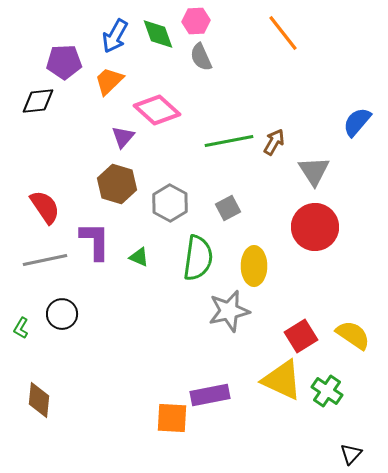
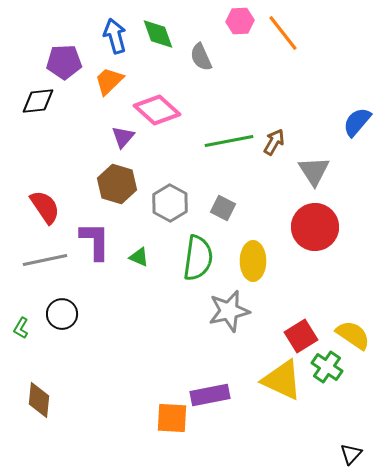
pink hexagon: moved 44 px right
blue arrow: rotated 136 degrees clockwise
gray square: moved 5 px left; rotated 35 degrees counterclockwise
yellow ellipse: moved 1 px left, 5 px up
green cross: moved 24 px up
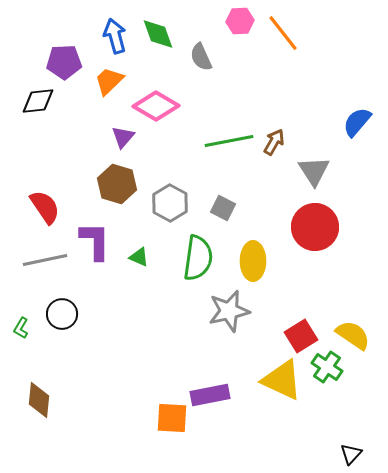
pink diamond: moved 1 px left, 4 px up; rotated 12 degrees counterclockwise
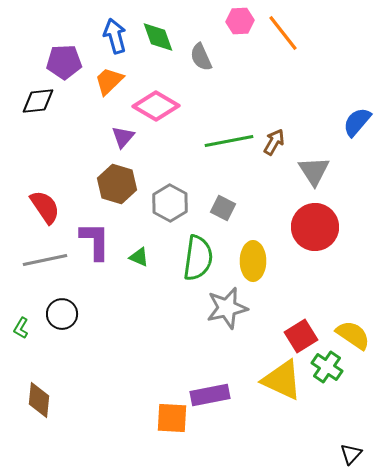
green diamond: moved 3 px down
gray star: moved 2 px left, 3 px up
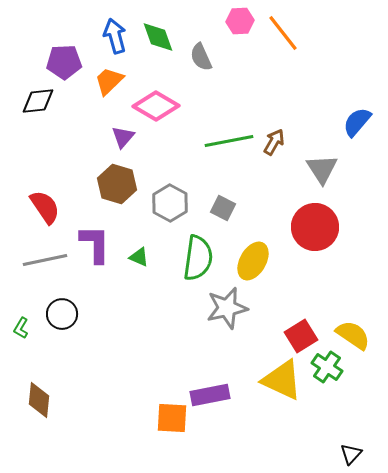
gray triangle: moved 8 px right, 2 px up
purple L-shape: moved 3 px down
yellow ellipse: rotated 30 degrees clockwise
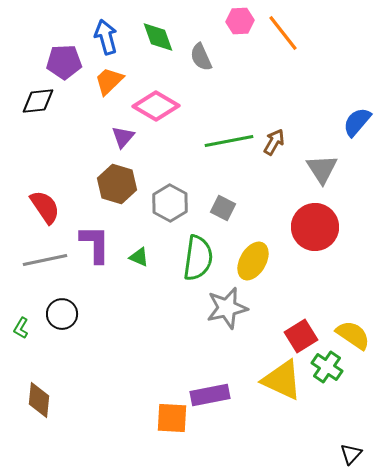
blue arrow: moved 9 px left, 1 px down
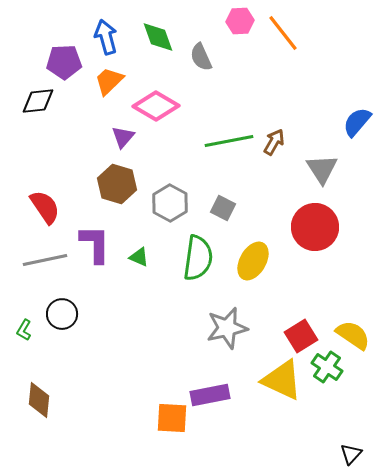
gray star: moved 20 px down
green L-shape: moved 3 px right, 2 px down
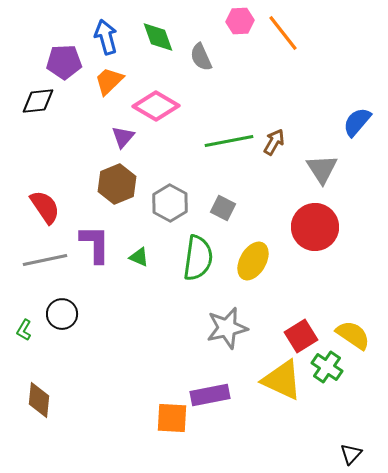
brown hexagon: rotated 21 degrees clockwise
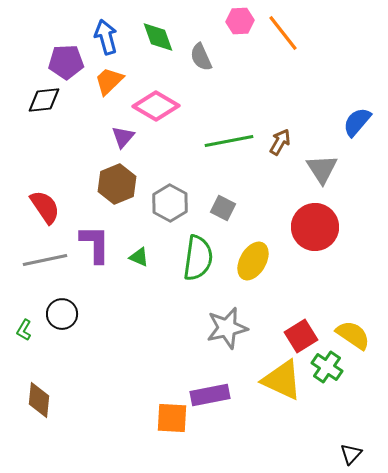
purple pentagon: moved 2 px right
black diamond: moved 6 px right, 1 px up
brown arrow: moved 6 px right
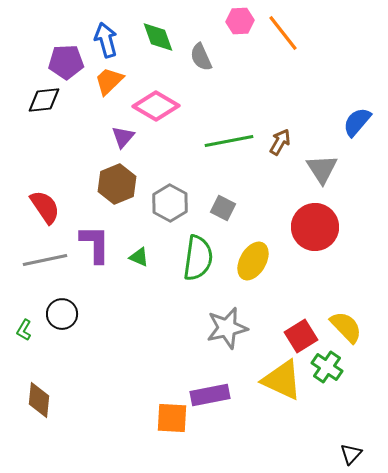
blue arrow: moved 3 px down
yellow semicircle: moved 7 px left, 8 px up; rotated 12 degrees clockwise
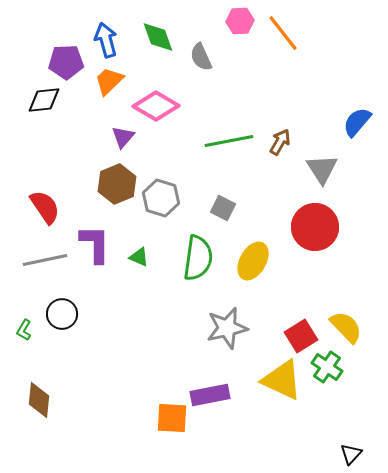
gray hexagon: moved 9 px left, 5 px up; rotated 12 degrees counterclockwise
